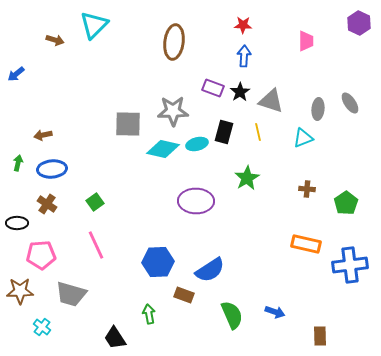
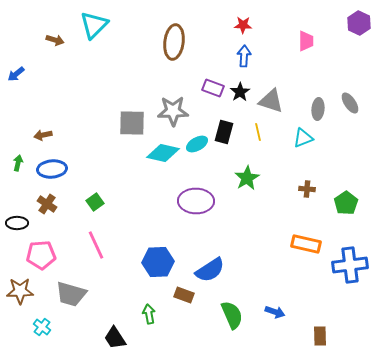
gray square at (128, 124): moved 4 px right, 1 px up
cyan ellipse at (197, 144): rotated 15 degrees counterclockwise
cyan diamond at (163, 149): moved 4 px down
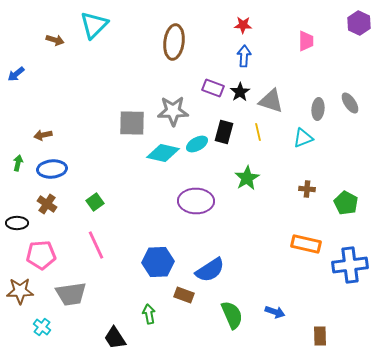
green pentagon at (346, 203): rotated 10 degrees counterclockwise
gray trapezoid at (71, 294): rotated 24 degrees counterclockwise
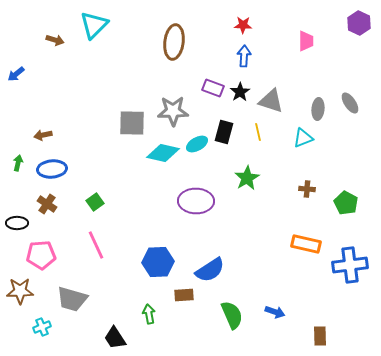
gray trapezoid at (71, 294): moved 1 px right, 5 px down; rotated 24 degrees clockwise
brown rectangle at (184, 295): rotated 24 degrees counterclockwise
cyan cross at (42, 327): rotated 30 degrees clockwise
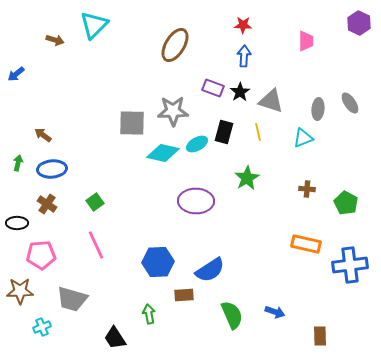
brown ellipse at (174, 42): moved 1 px right, 3 px down; rotated 24 degrees clockwise
brown arrow at (43, 135): rotated 48 degrees clockwise
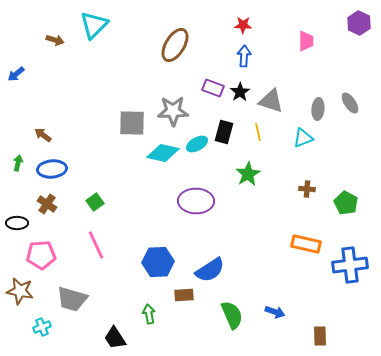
green star at (247, 178): moved 1 px right, 4 px up
brown star at (20, 291): rotated 12 degrees clockwise
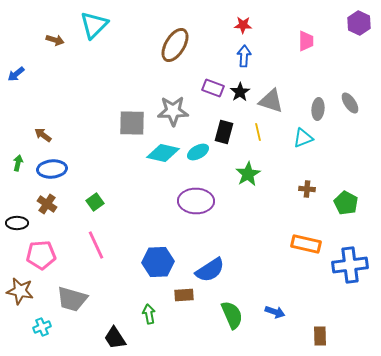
cyan ellipse at (197, 144): moved 1 px right, 8 px down
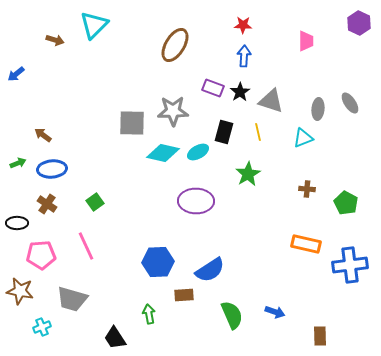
green arrow at (18, 163): rotated 56 degrees clockwise
pink line at (96, 245): moved 10 px left, 1 px down
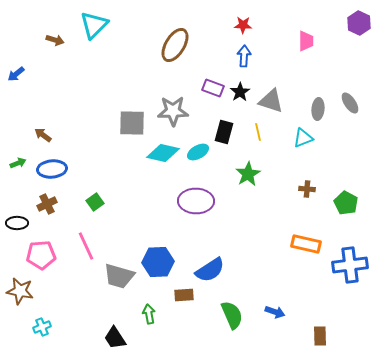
brown cross at (47, 204): rotated 30 degrees clockwise
gray trapezoid at (72, 299): moved 47 px right, 23 px up
